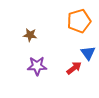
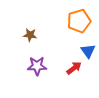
blue triangle: moved 2 px up
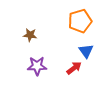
orange pentagon: moved 1 px right
blue triangle: moved 2 px left
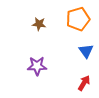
orange pentagon: moved 2 px left, 2 px up
brown star: moved 9 px right, 11 px up
red arrow: moved 10 px right, 15 px down; rotated 21 degrees counterclockwise
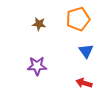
red arrow: rotated 105 degrees counterclockwise
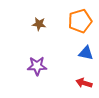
orange pentagon: moved 2 px right, 2 px down
blue triangle: moved 2 px down; rotated 42 degrees counterclockwise
